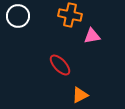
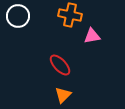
orange triangle: moved 17 px left; rotated 18 degrees counterclockwise
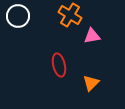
orange cross: rotated 20 degrees clockwise
red ellipse: moved 1 px left; rotated 30 degrees clockwise
orange triangle: moved 28 px right, 12 px up
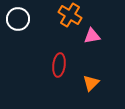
white circle: moved 3 px down
red ellipse: rotated 20 degrees clockwise
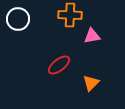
orange cross: rotated 30 degrees counterclockwise
red ellipse: rotated 45 degrees clockwise
